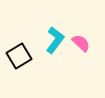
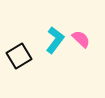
pink semicircle: moved 4 px up
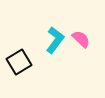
black square: moved 6 px down
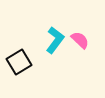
pink semicircle: moved 1 px left, 1 px down
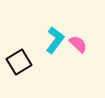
pink semicircle: moved 2 px left, 4 px down
